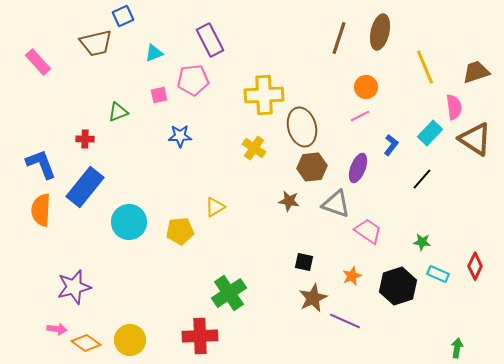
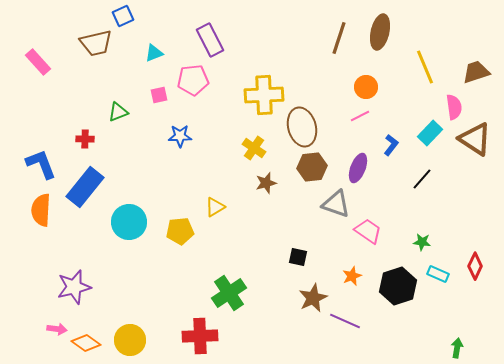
brown star at (289, 201): moved 23 px left, 18 px up; rotated 25 degrees counterclockwise
black square at (304, 262): moved 6 px left, 5 px up
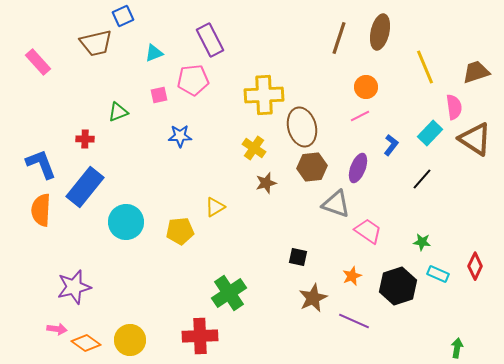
cyan circle at (129, 222): moved 3 px left
purple line at (345, 321): moved 9 px right
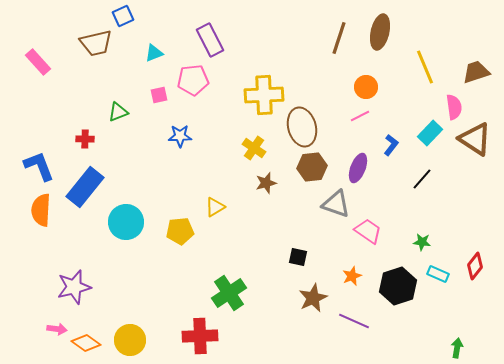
blue L-shape at (41, 164): moved 2 px left, 2 px down
red diamond at (475, 266): rotated 12 degrees clockwise
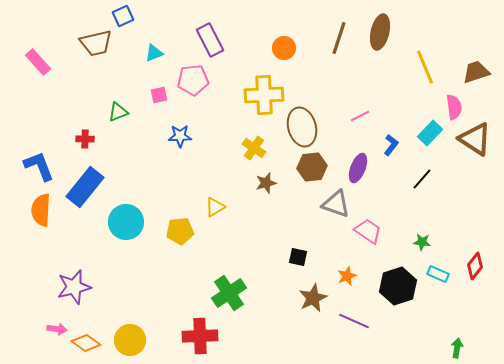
orange circle at (366, 87): moved 82 px left, 39 px up
orange star at (352, 276): moved 5 px left
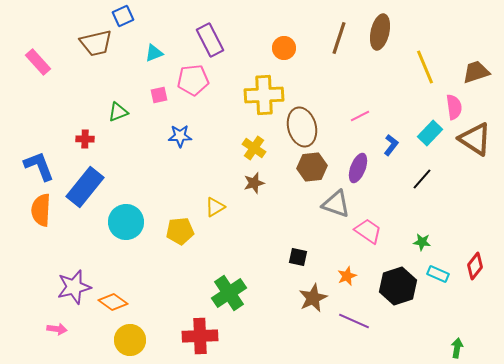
brown star at (266, 183): moved 12 px left
orange diamond at (86, 343): moved 27 px right, 41 px up
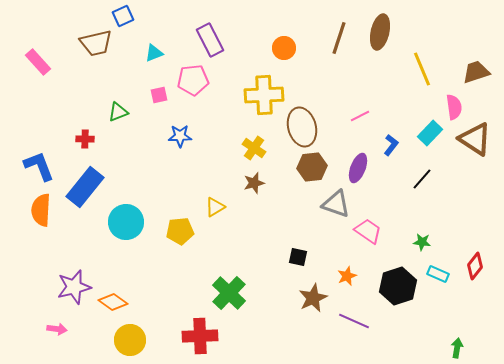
yellow line at (425, 67): moved 3 px left, 2 px down
green cross at (229, 293): rotated 12 degrees counterclockwise
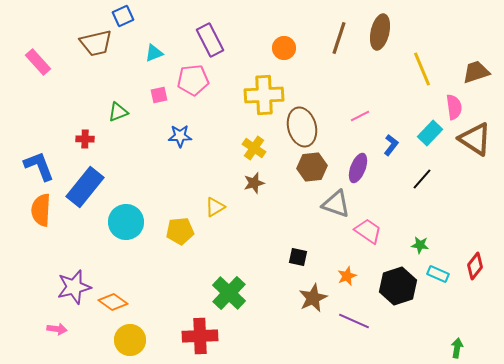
green star at (422, 242): moved 2 px left, 3 px down
